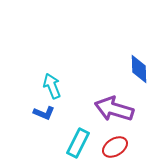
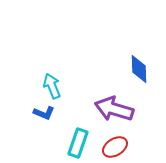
cyan rectangle: rotated 8 degrees counterclockwise
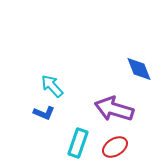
blue diamond: rotated 20 degrees counterclockwise
cyan arrow: rotated 20 degrees counterclockwise
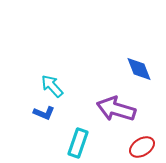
purple arrow: moved 2 px right
red ellipse: moved 27 px right
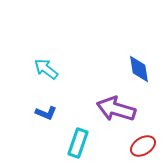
blue diamond: rotated 12 degrees clockwise
cyan arrow: moved 6 px left, 17 px up; rotated 10 degrees counterclockwise
blue L-shape: moved 2 px right
red ellipse: moved 1 px right, 1 px up
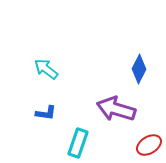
blue diamond: rotated 36 degrees clockwise
blue L-shape: rotated 15 degrees counterclockwise
red ellipse: moved 6 px right, 1 px up
